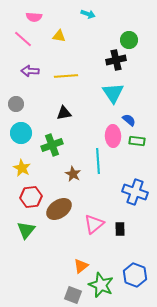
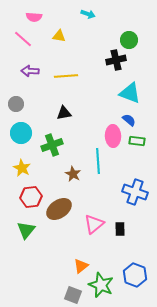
cyan triangle: moved 17 px right; rotated 35 degrees counterclockwise
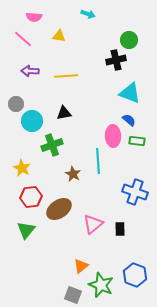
cyan circle: moved 11 px right, 12 px up
pink triangle: moved 1 px left
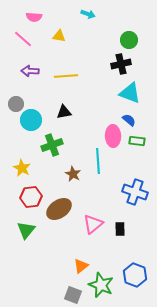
black cross: moved 5 px right, 4 px down
black triangle: moved 1 px up
cyan circle: moved 1 px left, 1 px up
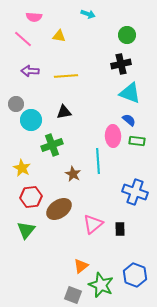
green circle: moved 2 px left, 5 px up
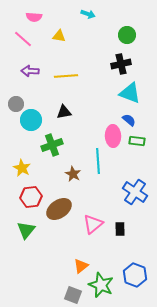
blue cross: rotated 15 degrees clockwise
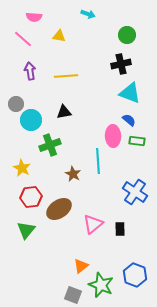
purple arrow: rotated 78 degrees clockwise
green cross: moved 2 px left
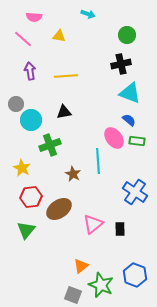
pink ellipse: moved 1 px right, 2 px down; rotated 35 degrees counterclockwise
